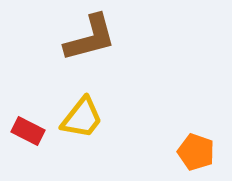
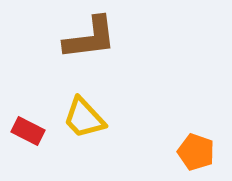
brown L-shape: rotated 8 degrees clockwise
yellow trapezoid: moved 2 px right; rotated 99 degrees clockwise
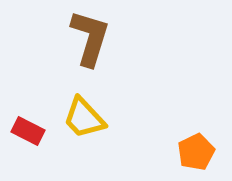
brown L-shape: rotated 66 degrees counterclockwise
orange pentagon: rotated 27 degrees clockwise
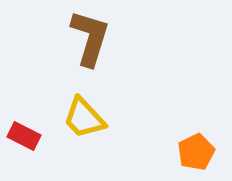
red rectangle: moved 4 px left, 5 px down
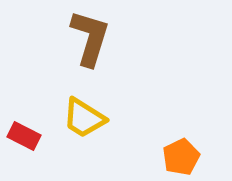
yellow trapezoid: rotated 15 degrees counterclockwise
orange pentagon: moved 15 px left, 5 px down
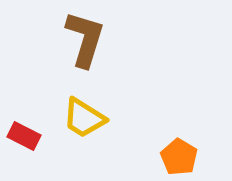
brown L-shape: moved 5 px left, 1 px down
orange pentagon: moved 2 px left; rotated 15 degrees counterclockwise
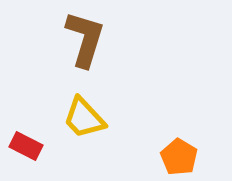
yellow trapezoid: rotated 15 degrees clockwise
red rectangle: moved 2 px right, 10 px down
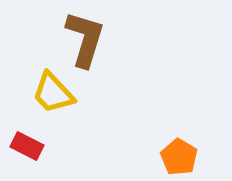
yellow trapezoid: moved 31 px left, 25 px up
red rectangle: moved 1 px right
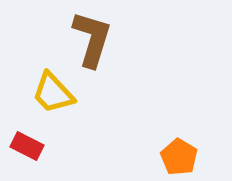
brown L-shape: moved 7 px right
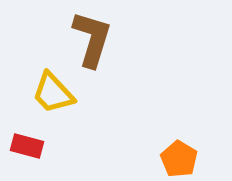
red rectangle: rotated 12 degrees counterclockwise
orange pentagon: moved 2 px down
